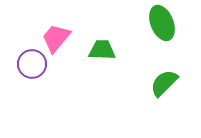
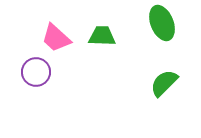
pink trapezoid: rotated 88 degrees counterclockwise
green trapezoid: moved 14 px up
purple circle: moved 4 px right, 8 px down
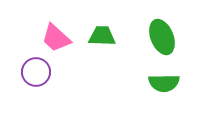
green ellipse: moved 14 px down
green semicircle: rotated 136 degrees counterclockwise
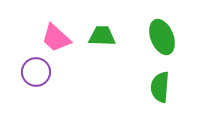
green semicircle: moved 4 px left, 4 px down; rotated 96 degrees clockwise
